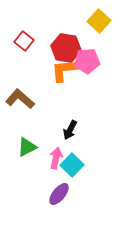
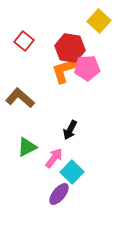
red hexagon: moved 4 px right
pink pentagon: moved 7 px down
orange L-shape: rotated 12 degrees counterclockwise
brown L-shape: moved 1 px up
pink arrow: moved 2 px left; rotated 25 degrees clockwise
cyan square: moved 7 px down
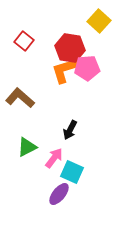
cyan square: rotated 20 degrees counterclockwise
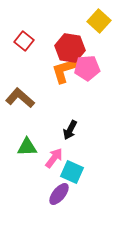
green triangle: rotated 25 degrees clockwise
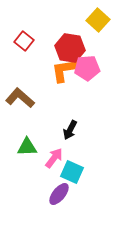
yellow square: moved 1 px left, 1 px up
orange L-shape: rotated 8 degrees clockwise
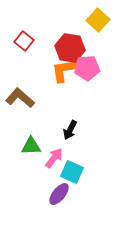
green triangle: moved 4 px right, 1 px up
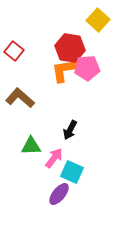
red square: moved 10 px left, 10 px down
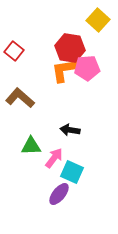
black arrow: rotated 72 degrees clockwise
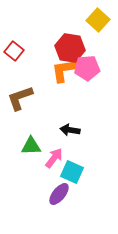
brown L-shape: rotated 60 degrees counterclockwise
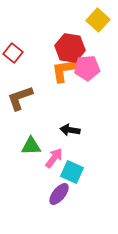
red square: moved 1 px left, 2 px down
